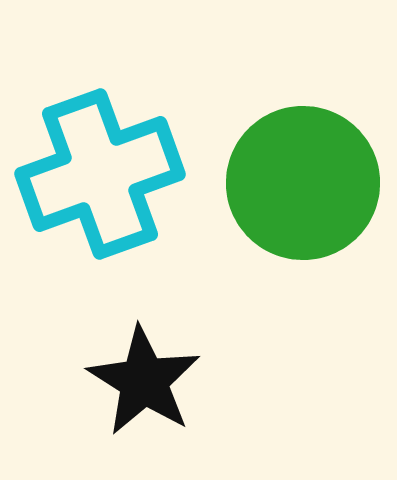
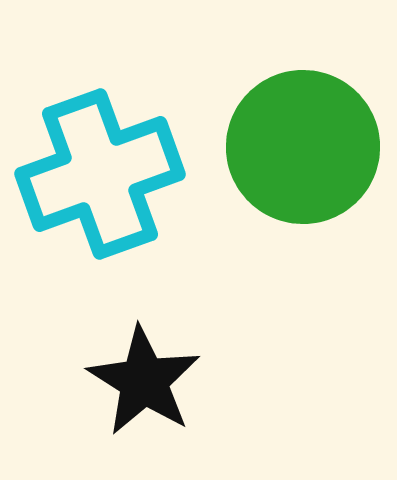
green circle: moved 36 px up
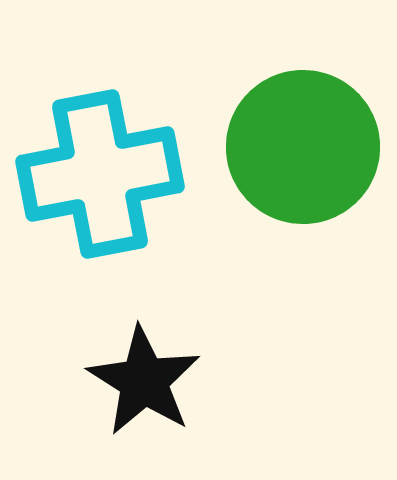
cyan cross: rotated 9 degrees clockwise
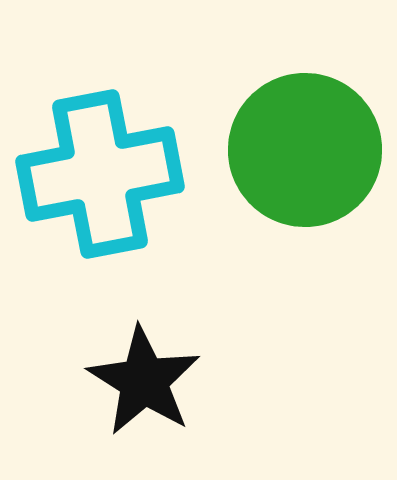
green circle: moved 2 px right, 3 px down
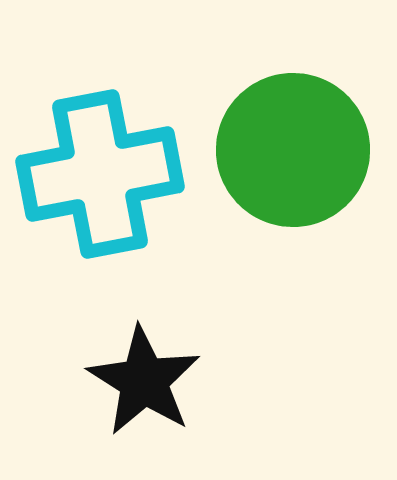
green circle: moved 12 px left
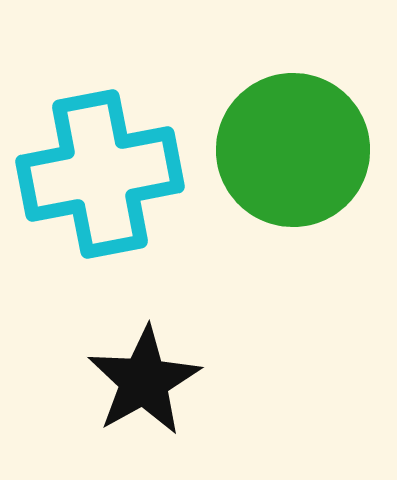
black star: rotated 11 degrees clockwise
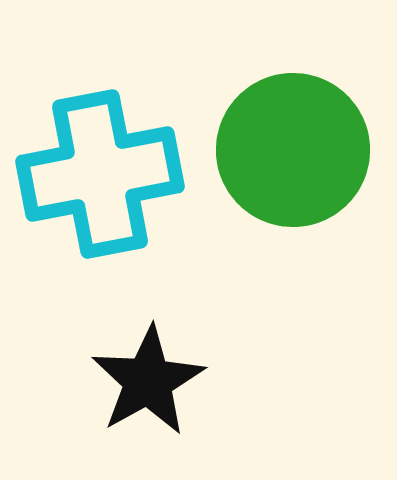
black star: moved 4 px right
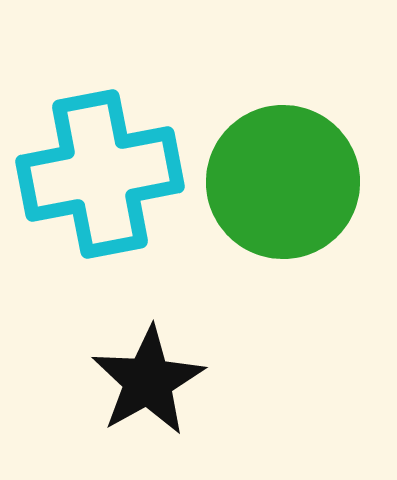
green circle: moved 10 px left, 32 px down
